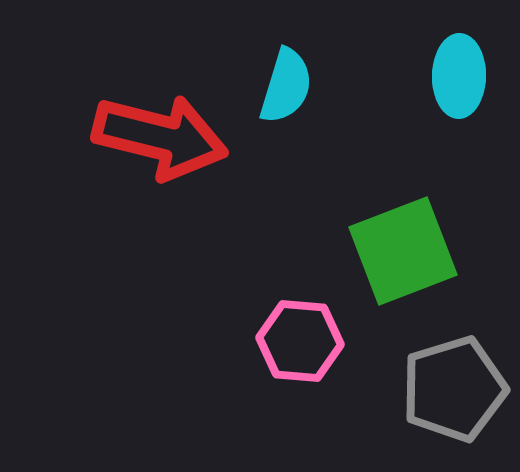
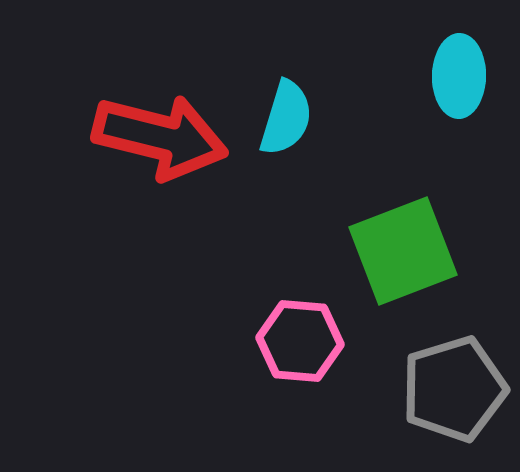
cyan semicircle: moved 32 px down
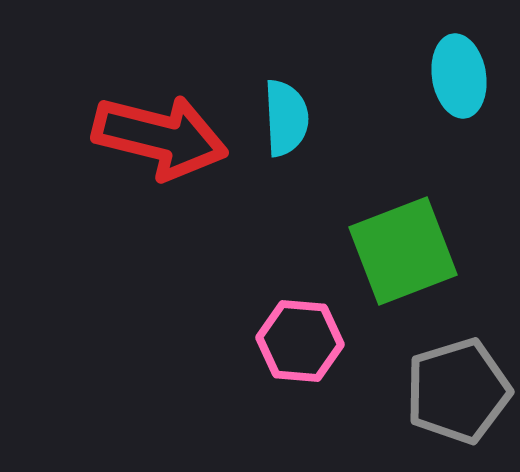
cyan ellipse: rotated 10 degrees counterclockwise
cyan semicircle: rotated 20 degrees counterclockwise
gray pentagon: moved 4 px right, 2 px down
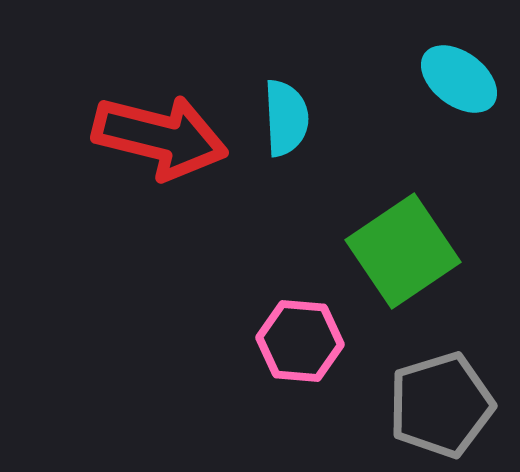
cyan ellipse: moved 3 px down; rotated 44 degrees counterclockwise
green square: rotated 13 degrees counterclockwise
gray pentagon: moved 17 px left, 14 px down
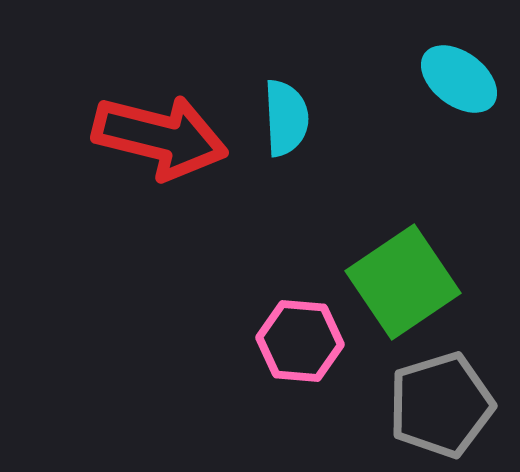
green square: moved 31 px down
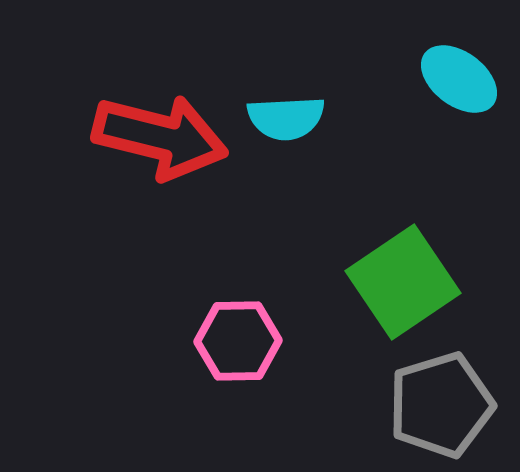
cyan semicircle: rotated 90 degrees clockwise
pink hexagon: moved 62 px left; rotated 6 degrees counterclockwise
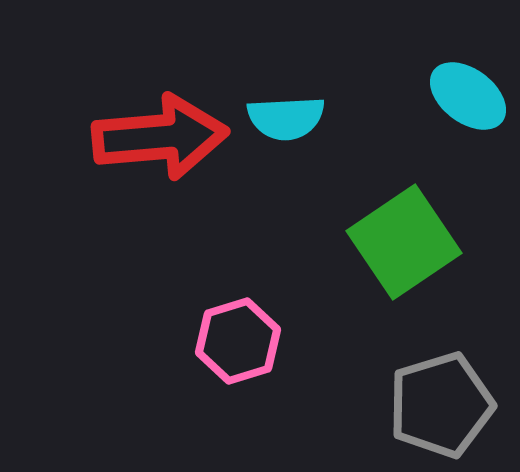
cyan ellipse: moved 9 px right, 17 px down
red arrow: rotated 19 degrees counterclockwise
green square: moved 1 px right, 40 px up
pink hexagon: rotated 16 degrees counterclockwise
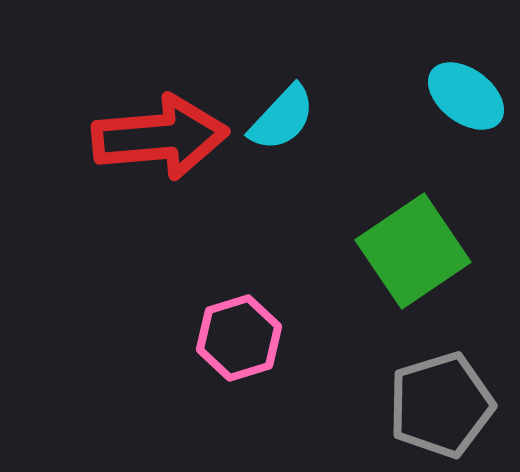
cyan ellipse: moved 2 px left
cyan semicircle: moved 4 px left; rotated 44 degrees counterclockwise
green square: moved 9 px right, 9 px down
pink hexagon: moved 1 px right, 3 px up
